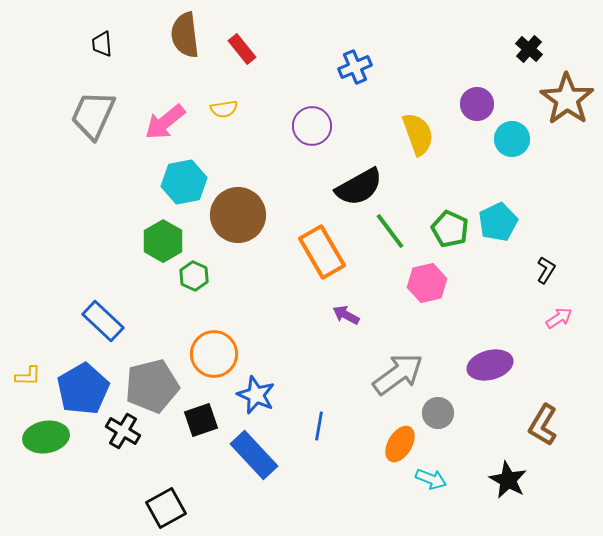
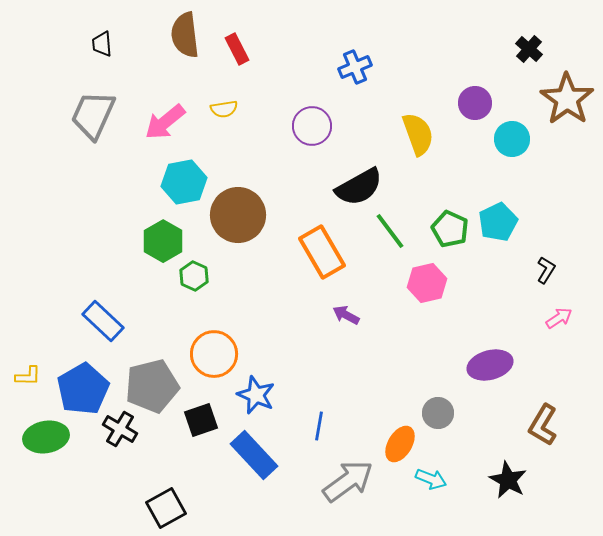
red rectangle at (242, 49): moved 5 px left; rotated 12 degrees clockwise
purple circle at (477, 104): moved 2 px left, 1 px up
gray arrow at (398, 374): moved 50 px left, 107 px down
black cross at (123, 431): moved 3 px left, 2 px up
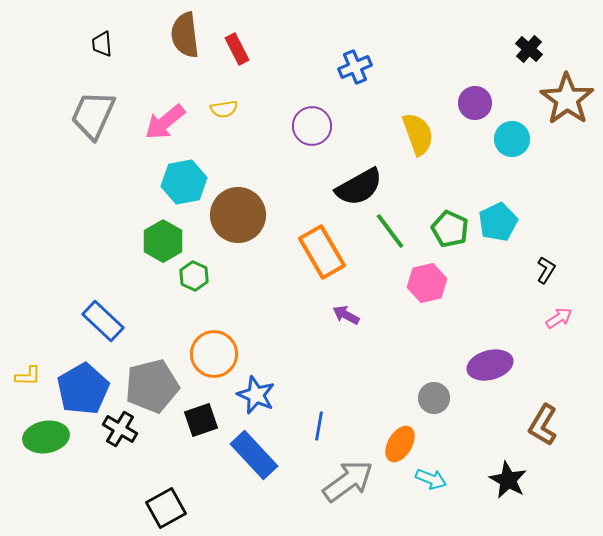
gray circle at (438, 413): moved 4 px left, 15 px up
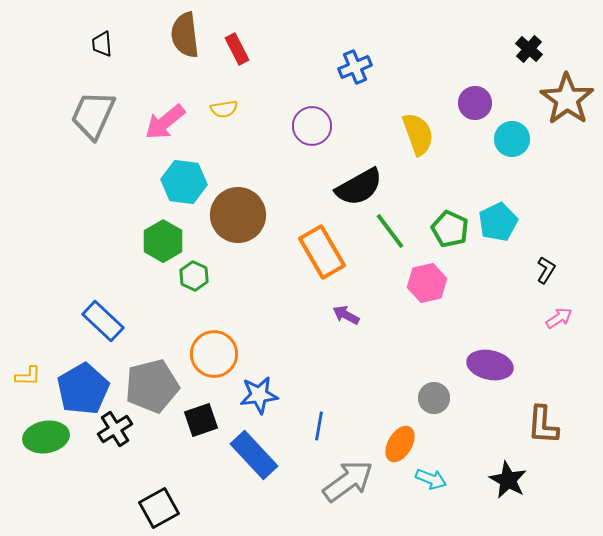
cyan hexagon at (184, 182): rotated 18 degrees clockwise
purple ellipse at (490, 365): rotated 27 degrees clockwise
blue star at (256, 395): moved 3 px right; rotated 30 degrees counterclockwise
brown L-shape at (543, 425): rotated 27 degrees counterclockwise
black cross at (120, 429): moved 5 px left; rotated 28 degrees clockwise
black square at (166, 508): moved 7 px left
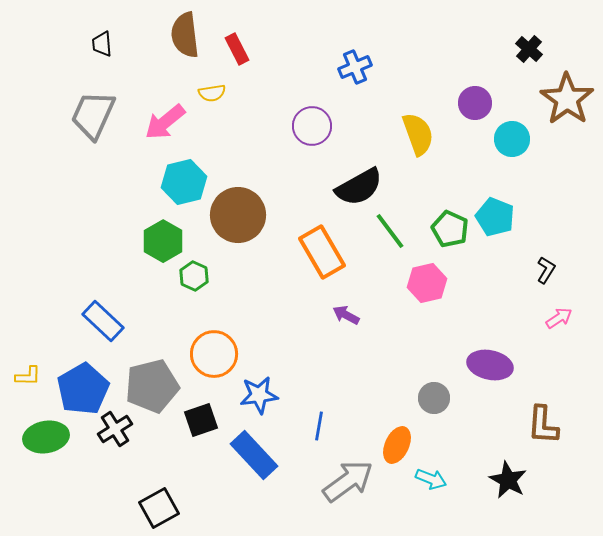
yellow semicircle at (224, 109): moved 12 px left, 16 px up
cyan hexagon at (184, 182): rotated 21 degrees counterclockwise
cyan pentagon at (498, 222): moved 3 px left, 5 px up; rotated 24 degrees counterclockwise
orange ellipse at (400, 444): moved 3 px left, 1 px down; rotated 6 degrees counterclockwise
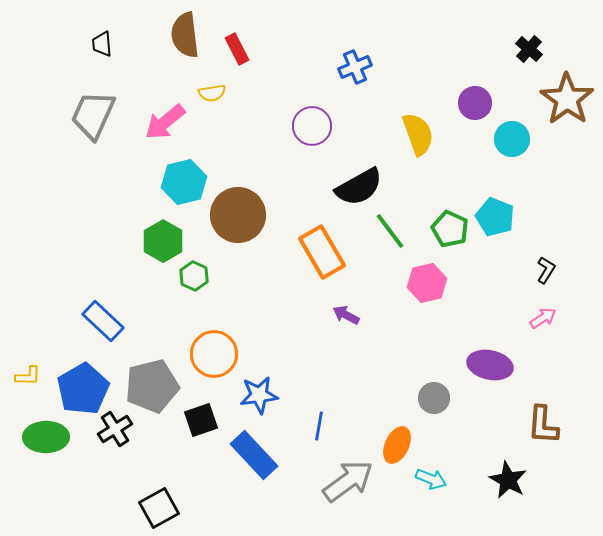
pink arrow at (559, 318): moved 16 px left
green ellipse at (46, 437): rotated 9 degrees clockwise
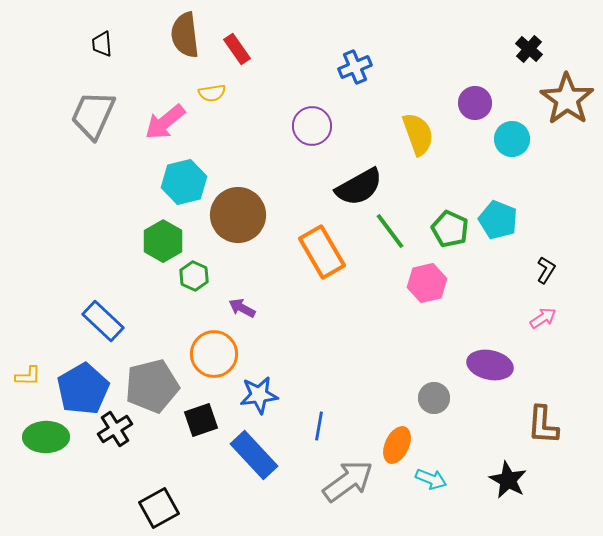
red rectangle at (237, 49): rotated 8 degrees counterclockwise
cyan pentagon at (495, 217): moved 3 px right, 3 px down
purple arrow at (346, 315): moved 104 px left, 7 px up
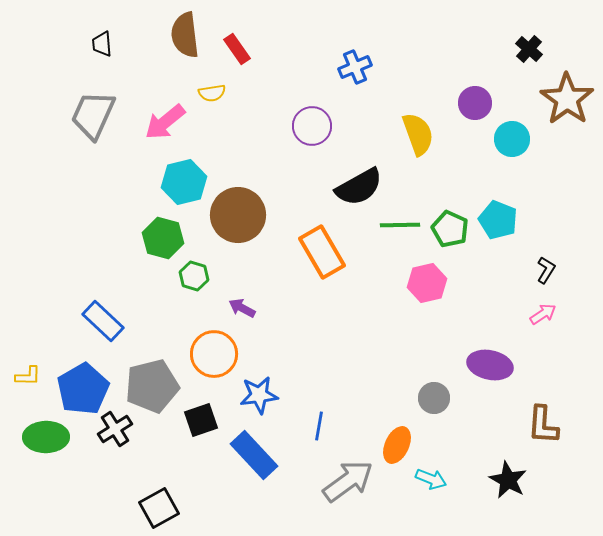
green line at (390, 231): moved 10 px right, 6 px up; rotated 54 degrees counterclockwise
green hexagon at (163, 241): moved 3 px up; rotated 15 degrees counterclockwise
green hexagon at (194, 276): rotated 8 degrees counterclockwise
pink arrow at (543, 318): moved 4 px up
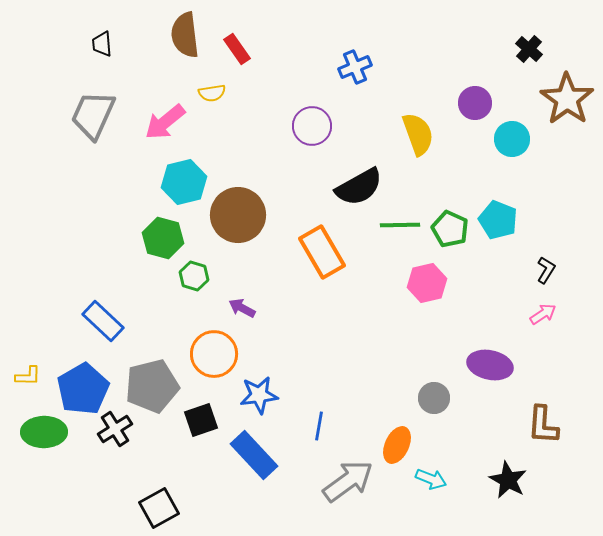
green ellipse at (46, 437): moved 2 px left, 5 px up
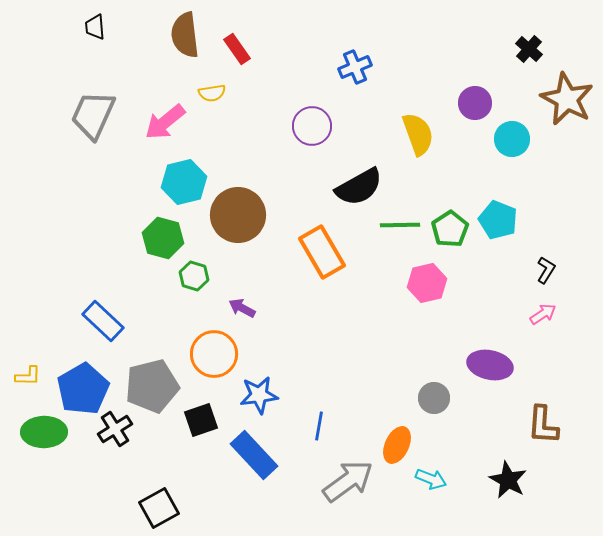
black trapezoid at (102, 44): moved 7 px left, 17 px up
brown star at (567, 99): rotated 8 degrees counterclockwise
green pentagon at (450, 229): rotated 15 degrees clockwise
